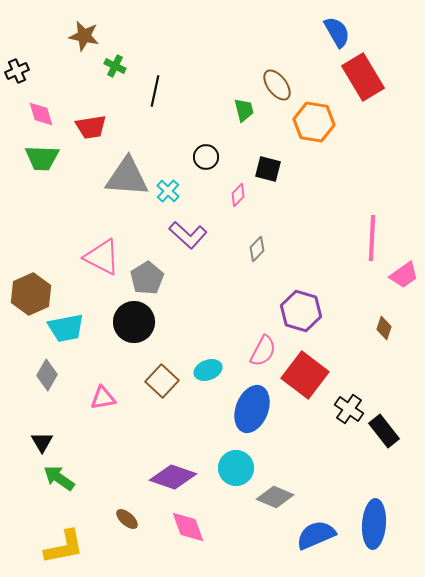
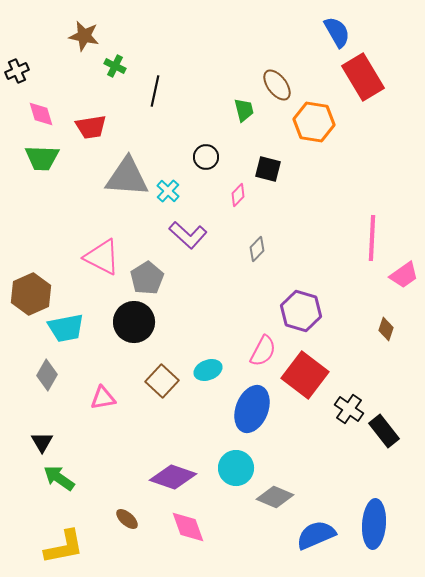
brown diamond at (384, 328): moved 2 px right, 1 px down
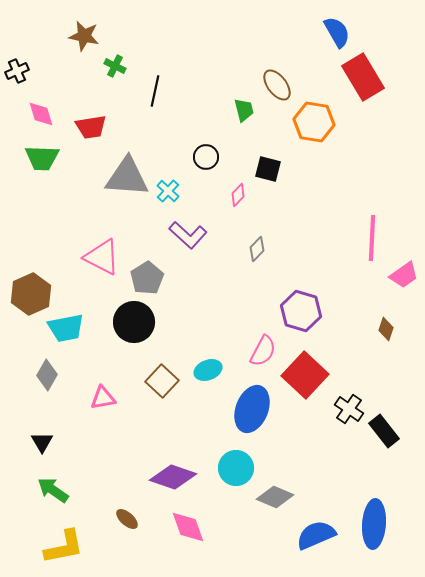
red square at (305, 375): rotated 6 degrees clockwise
green arrow at (59, 478): moved 6 px left, 12 px down
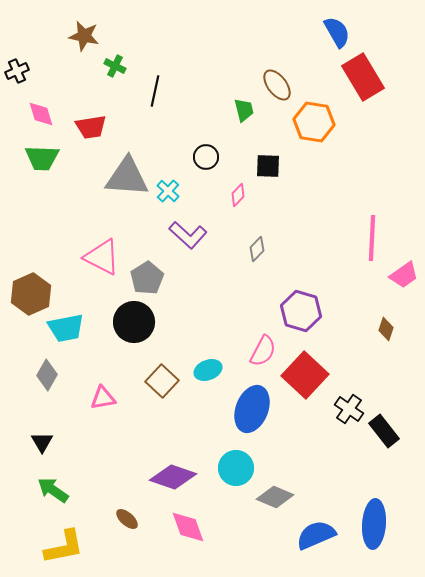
black square at (268, 169): moved 3 px up; rotated 12 degrees counterclockwise
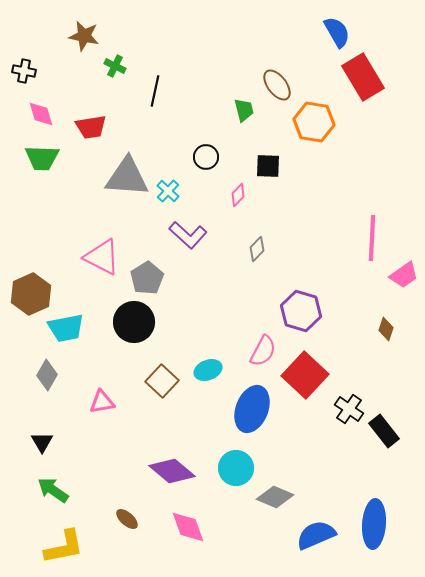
black cross at (17, 71): moved 7 px right; rotated 35 degrees clockwise
pink triangle at (103, 398): moved 1 px left, 4 px down
purple diamond at (173, 477): moved 1 px left, 6 px up; rotated 21 degrees clockwise
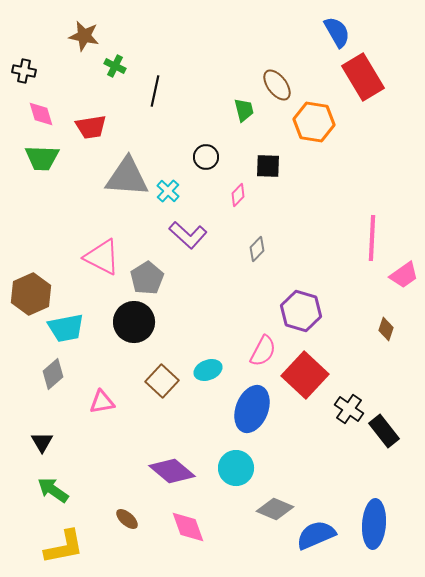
gray diamond at (47, 375): moved 6 px right, 1 px up; rotated 20 degrees clockwise
gray diamond at (275, 497): moved 12 px down
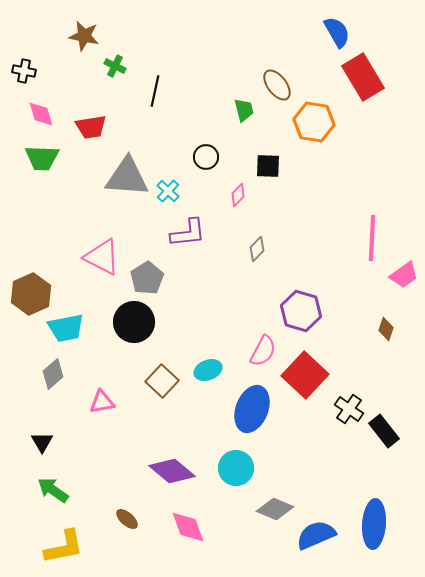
purple L-shape at (188, 235): moved 2 px up; rotated 48 degrees counterclockwise
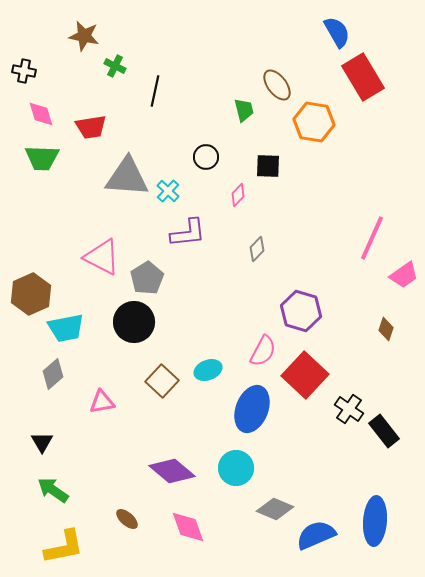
pink line at (372, 238): rotated 21 degrees clockwise
blue ellipse at (374, 524): moved 1 px right, 3 px up
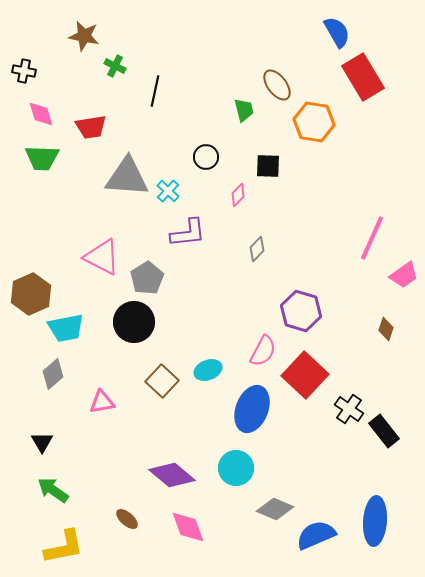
purple diamond at (172, 471): moved 4 px down
